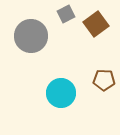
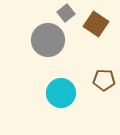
gray square: moved 1 px up; rotated 12 degrees counterclockwise
brown square: rotated 20 degrees counterclockwise
gray circle: moved 17 px right, 4 px down
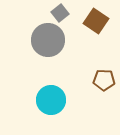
gray square: moved 6 px left
brown square: moved 3 px up
cyan circle: moved 10 px left, 7 px down
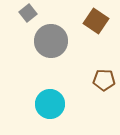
gray square: moved 32 px left
gray circle: moved 3 px right, 1 px down
cyan circle: moved 1 px left, 4 px down
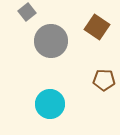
gray square: moved 1 px left, 1 px up
brown square: moved 1 px right, 6 px down
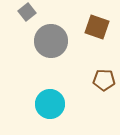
brown square: rotated 15 degrees counterclockwise
